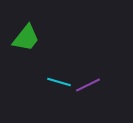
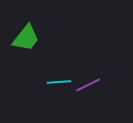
cyan line: rotated 20 degrees counterclockwise
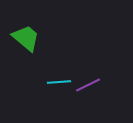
green trapezoid: rotated 88 degrees counterclockwise
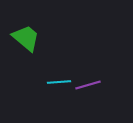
purple line: rotated 10 degrees clockwise
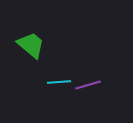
green trapezoid: moved 5 px right, 7 px down
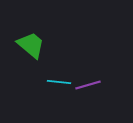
cyan line: rotated 10 degrees clockwise
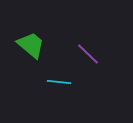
purple line: moved 31 px up; rotated 60 degrees clockwise
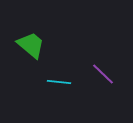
purple line: moved 15 px right, 20 px down
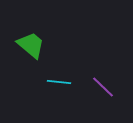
purple line: moved 13 px down
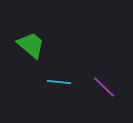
purple line: moved 1 px right
